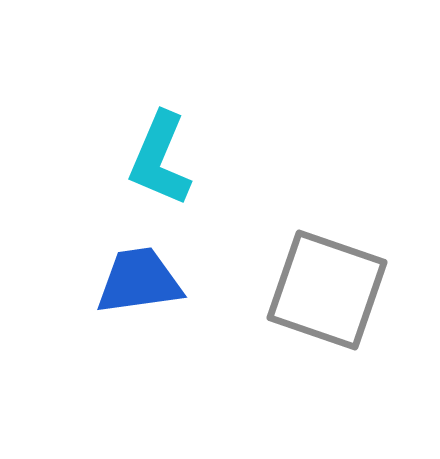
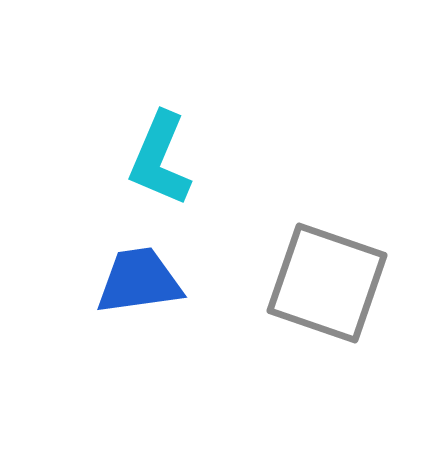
gray square: moved 7 px up
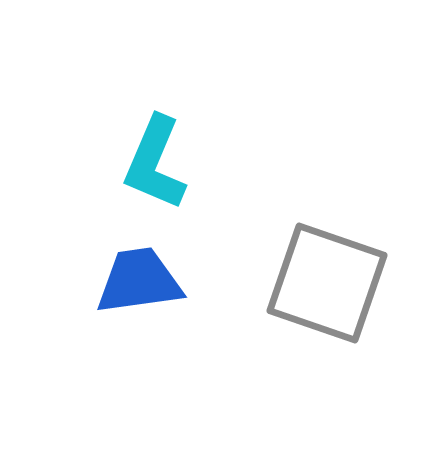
cyan L-shape: moved 5 px left, 4 px down
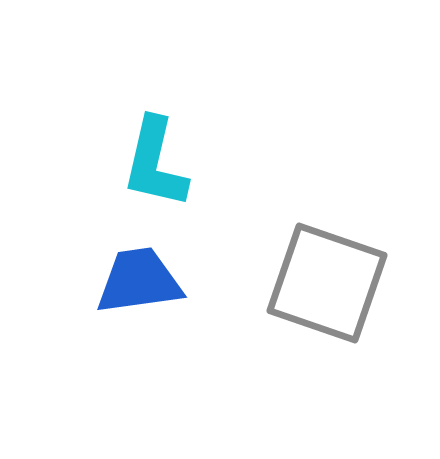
cyan L-shape: rotated 10 degrees counterclockwise
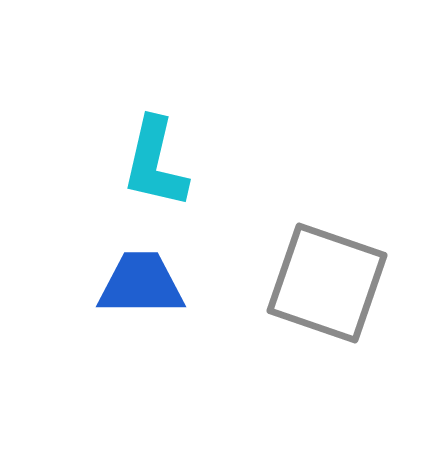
blue trapezoid: moved 2 px right, 3 px down; rotated 8 degrees clockwise
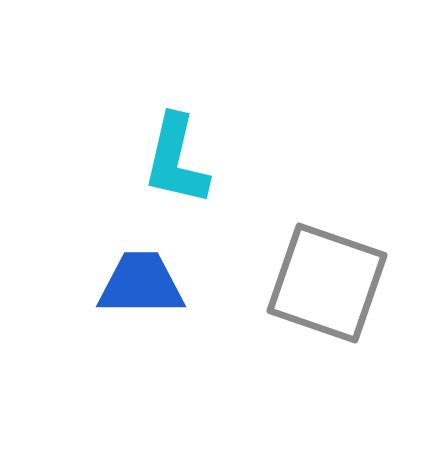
cyan L-shape: moved 21 px right, 3 px up
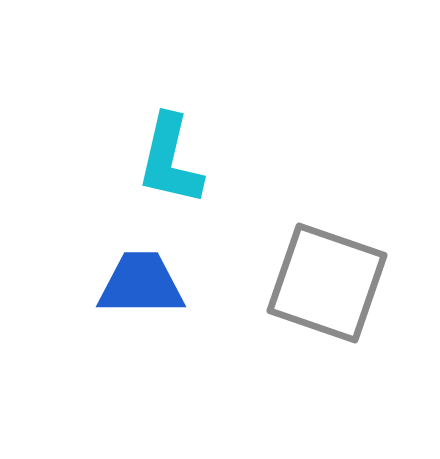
cyan L-shape: moved 6 px left
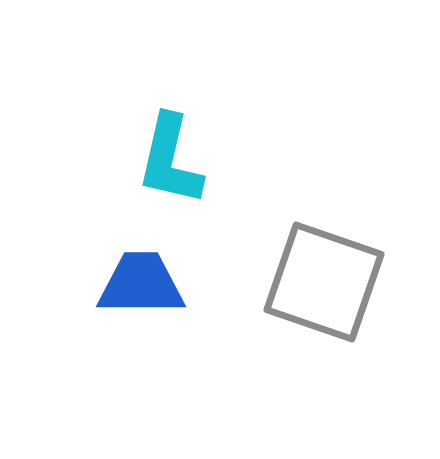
gray square: moved 3 px left, 1 px up
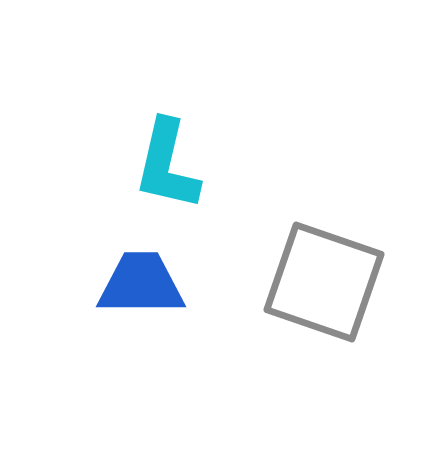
cyan L-shape: moved 3 px left, 5 px down
